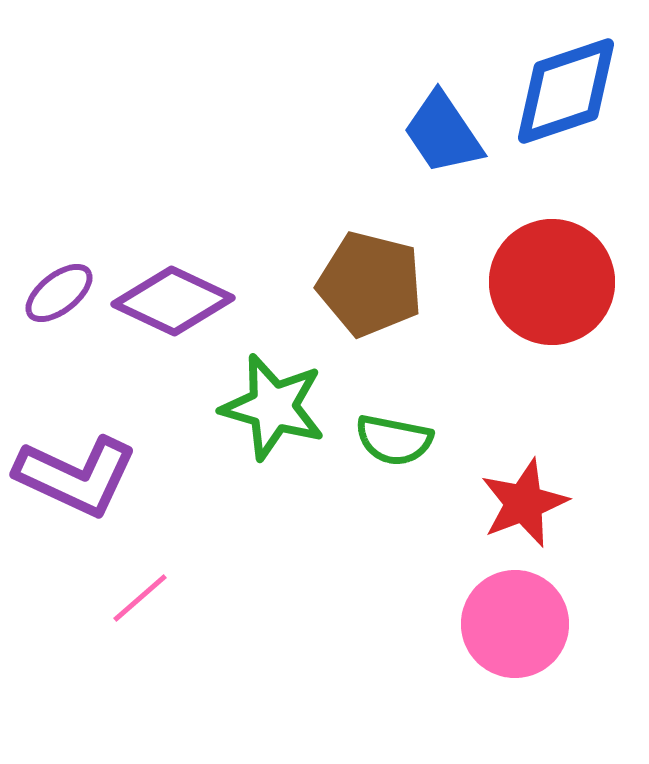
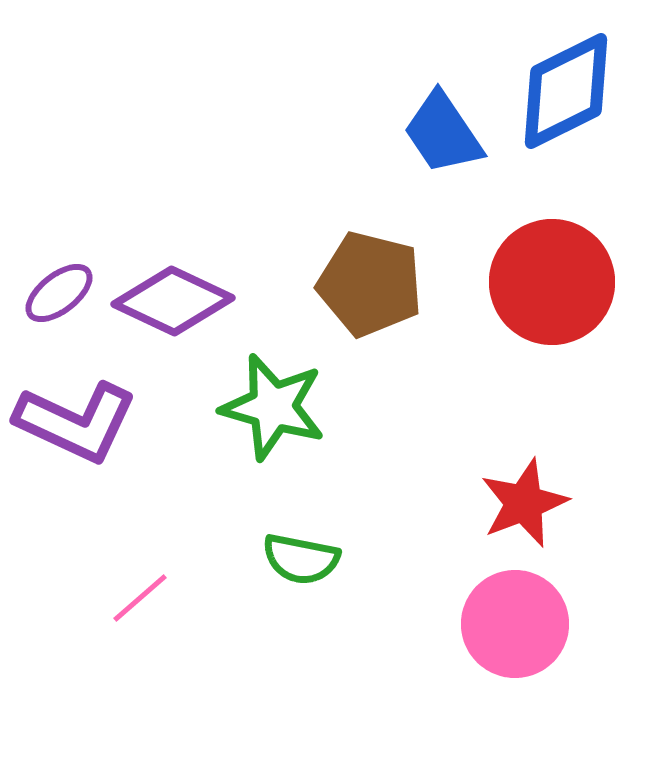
blue diamond: rotated 8 degrees counterclockwise
green semicircle: moved 93 px left, 119 px down
purple L-shape: moved 54 px up
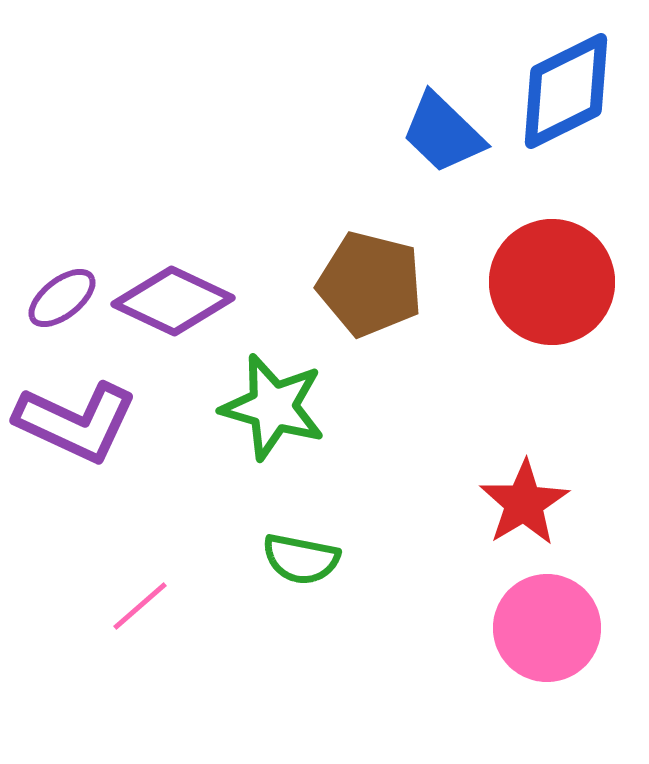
blue trapezoid: rotated 12 degrees counterclockwise
purple ellipse: moved 3 px right, 5 px down
red star: rotated 10 degrees counterclockwise
pink line: moved 8 px down
pink circle: moved 32 px right, 4 px down
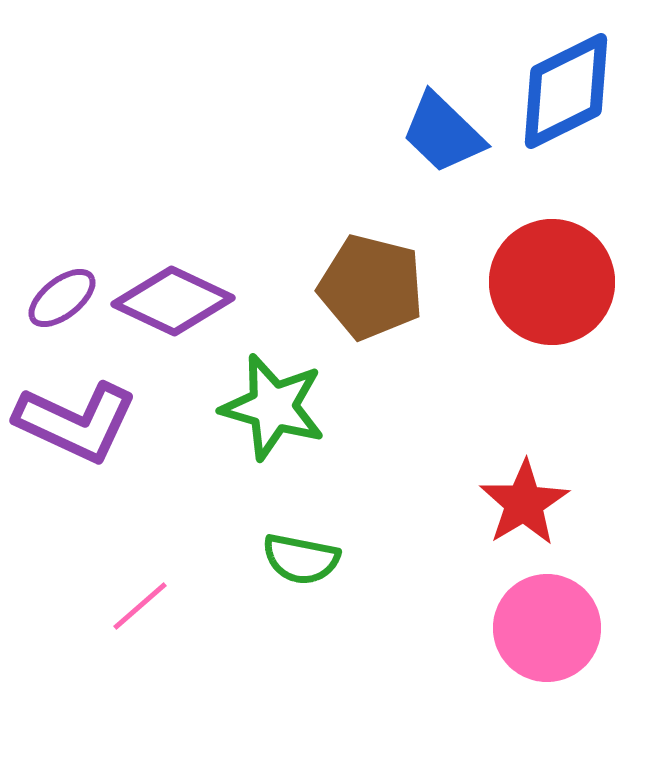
brown pentagon: moved 1 px right, 3 px down
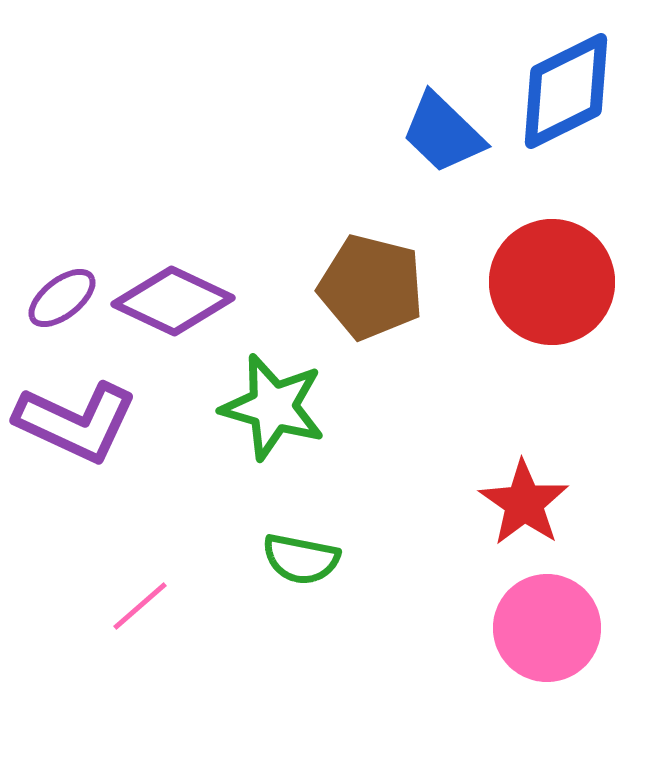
red star: rotated 6 degrees counterclockwise
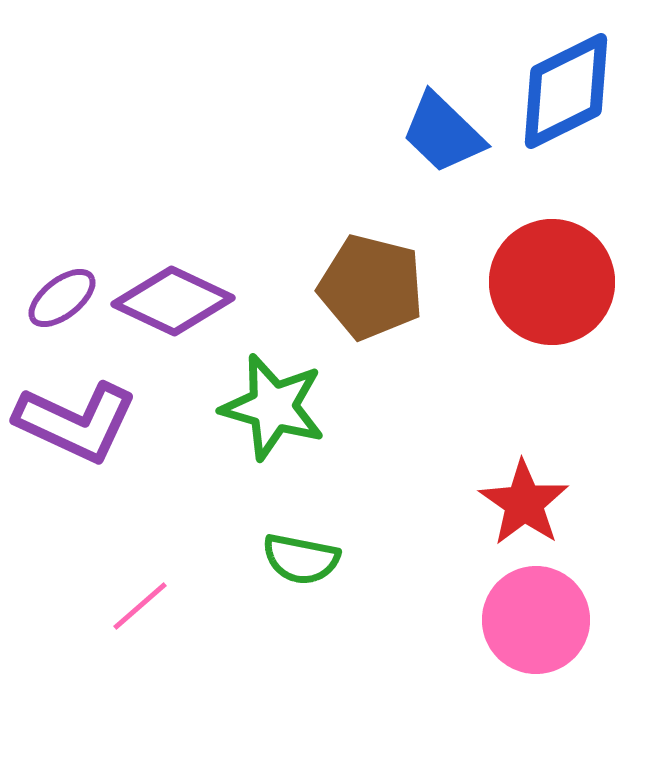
pink circle: moved 11 px left, 8 px up
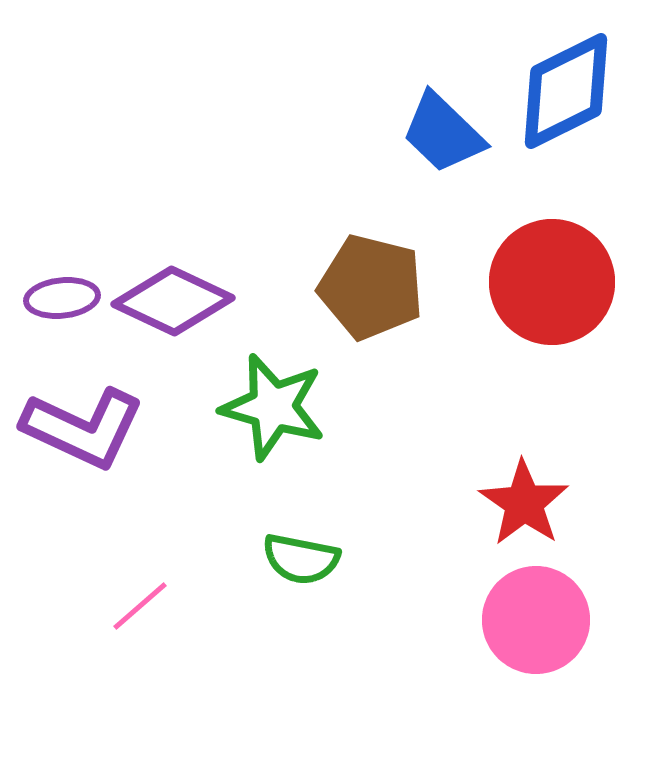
purple ellipse: rotated 32 degrees clockwise
purple L-shape: moved 7 px right, 6 px down
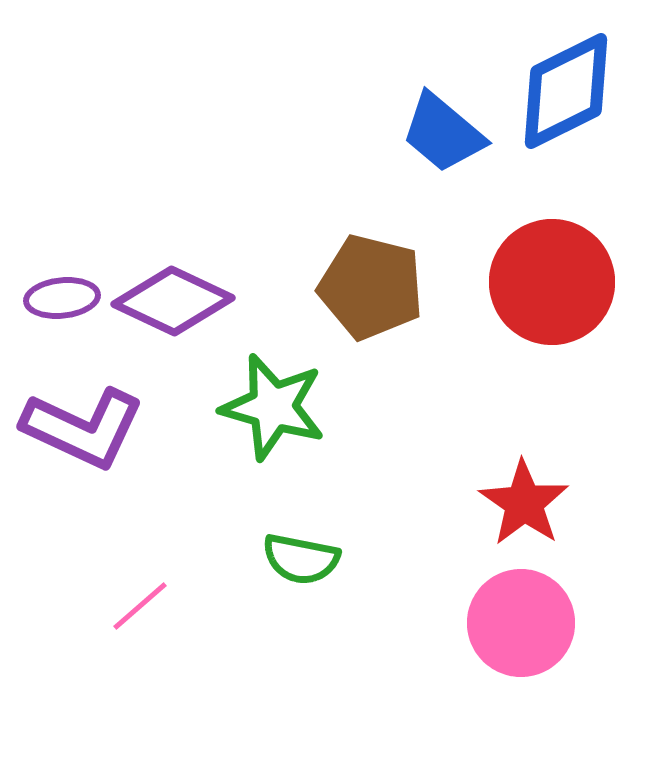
blue trapezoid: rotated 4 degrees counterclockwise
pink circle: moved 15 px left, 3 px down
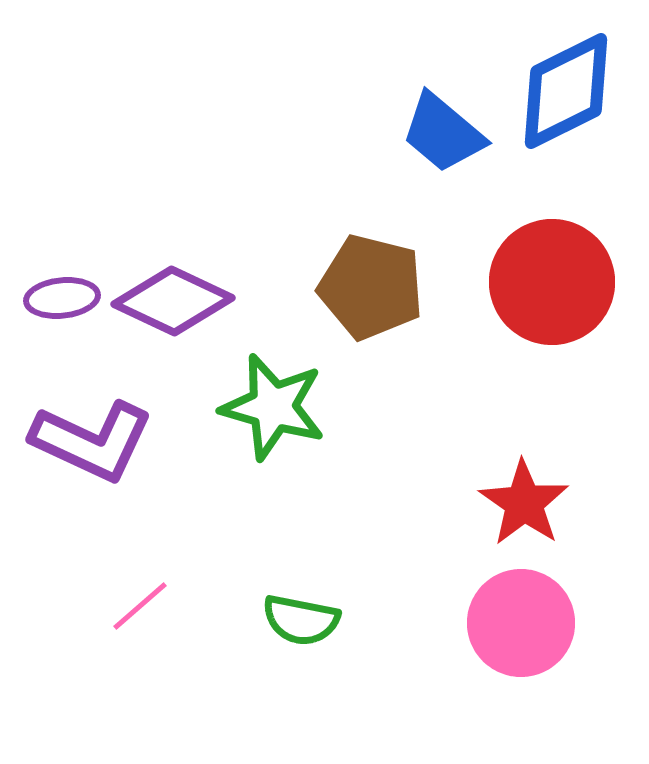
purple L-shape: moved 9 px right, 13 px down
green semicircle: moved 61 px down
